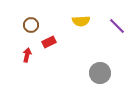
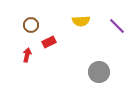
gray circle: moved 1 px left, 1 px up
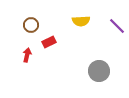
gray circle: moved 1 px up
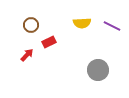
yellow semicircle: moved 1 px right, 2 px down
purple line: moved 5 px left; rotated 18 degrees counterclockwise
red arrow: rotated 32 degrees clockwise
gray circle: moved 1 px left, 1 px up
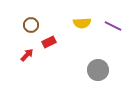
purple line: moved 1 px right
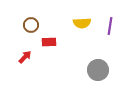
purple line: moved 3 px left; rotated 72 degrees clockwise
red rectangle: rotated 24 degrees clockwise
red arrow: moved 2 px left, 2 px down
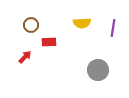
purple line: moved 3 px right, 2 px down
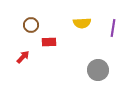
red arrow: moved 2 px left
